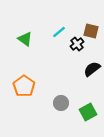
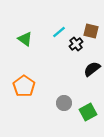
black cross: moved 1 px left
gray circle: moved 3 px right
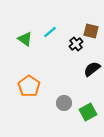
cyan line: moved 9 px left
orange pentagon: moved 5 px right
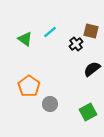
gray circle: moved 14 px left, 1 px down
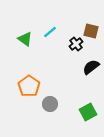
black semicircle: moved 1 px left, 2 px up
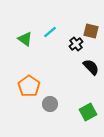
black semicircle: rotated 84 degrees clockwise
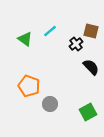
cyan line: moved 1 px up
orange pentagon: rotated 15 degrees counterclockwise
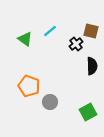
black semicircle: moved 1 px right, 1 px up; rotated 42 degrees clockwise
gray circle: moved 2 px up
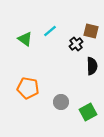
orange pentagon: moved 1 px left, 2 px down; rotated 10 degrees counterclockwise
gray circle: moved 11 px right
